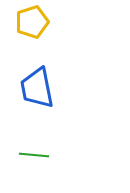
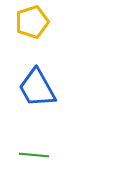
blue trapezoid: rotated 18 degrees counterclockwise
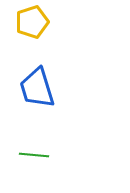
blue trapezoid: rotated 12 degrees clockwise
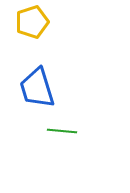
green line: moved 28 px right, 24 px up
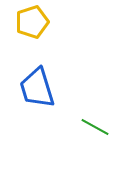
green line: moved 33 px right, 4 px up; rotated 24 degrees clockwise
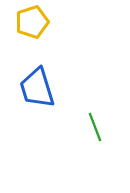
green line: rotated 40 degrees clockwise
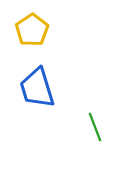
yellow pentagon: moved 8 px down; rotated 16 degrees counterclockwise
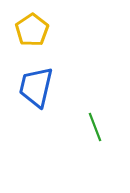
blue trapezoid: moved 1 px left, 1 px up; rotated 30 degrees clockwise
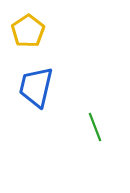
yellow pentagon: moved 4 px left, 1 px down
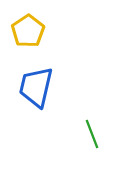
green line: moved 3 px left, 7 px down
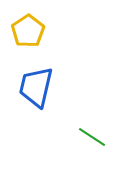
green line: moved 3 px down; rotated 36 degrees counterclockwise
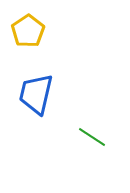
blue trapezoid: moved 7 px down
